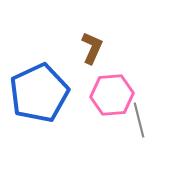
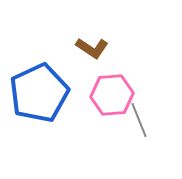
brown L-shape: rotated 100 degrees clockwise
gray line: rotated 8 degrees counterclockwise
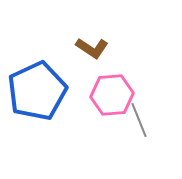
blue pentagon: moved 2 px left, 2 px up
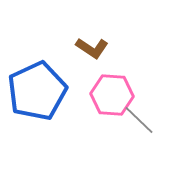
pink hexagon: rotated 9 degrees clockwise
gray line: rotated 24 degrees counterclockwise
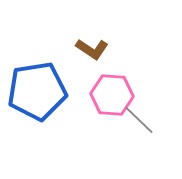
brown L-shape: moved 1 px down
blue pentagon: rotated 16 degrees clockwise
